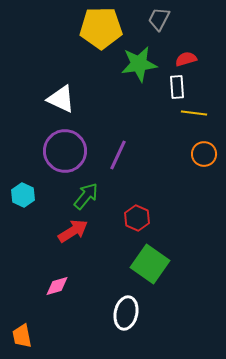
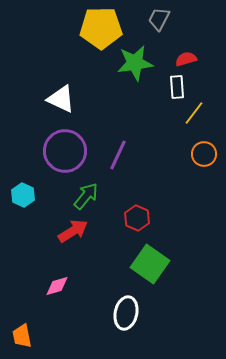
green star: moved 4 px left, 1 px up
yellow line: rotated 60 degrees counterclockwise
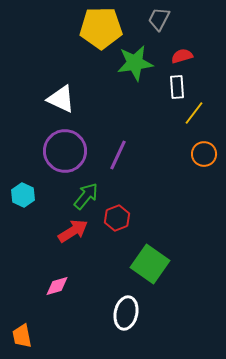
red semicircle: moved 4 px left, 3 px up
red hexagon: moved 20 px left; rotated 15 degrees clockwise
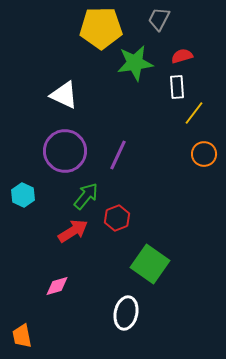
white triangle: moved 3 px right, 4 px up
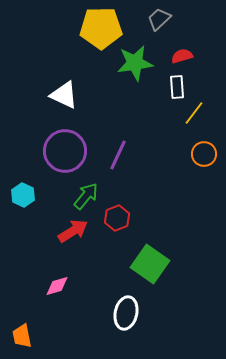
gray trapezoid: rotated 20 degrees clockwise
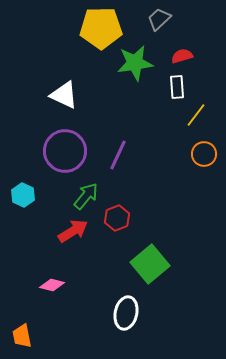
yellow line: moved 2 px right, 2 px down
green square: rotated 15 degrees clockwise
pink diamond: moved 5 px left, 1 px up; rotated 30 degrees clockwise
